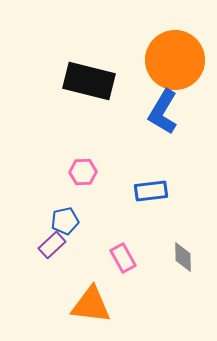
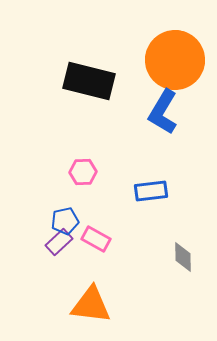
purple rectangle: moved 7 px right, 3 px up
pink rectangle: moved 27 px left, 19 px up; rotated 32 degrees counterclockwise
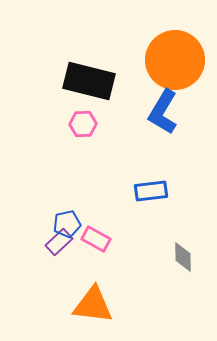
pink hexagon: moved 48 px up
blue pentagon: moved 2 px right, 3 px down
orange triangle: moved 2 px right
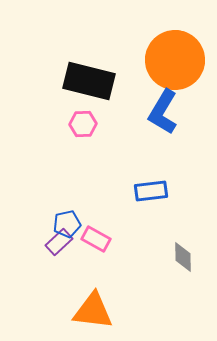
orange triangle: moved 6 px down
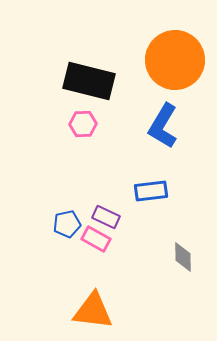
blue L-shape: moved 14 px down
purple rectangle: moved 47 px right, 25 px up; rotated 68 degrees clockwise
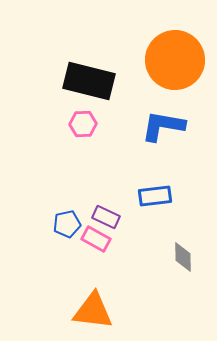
blue L-shape: rotated 69 degrees clockwise
blue rectangle: moved 4 px right, 5 px down
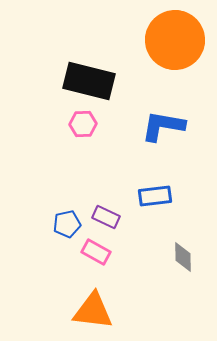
orange circle: moved 20 px up
pink rectangle: moved 13 px down
